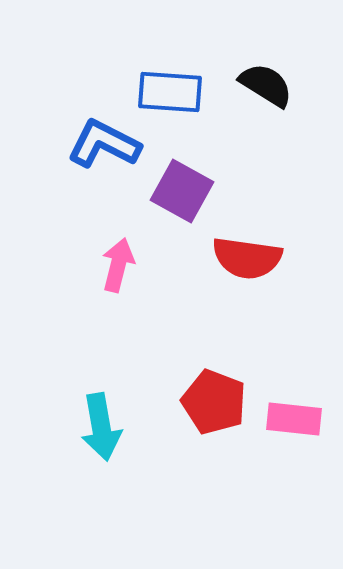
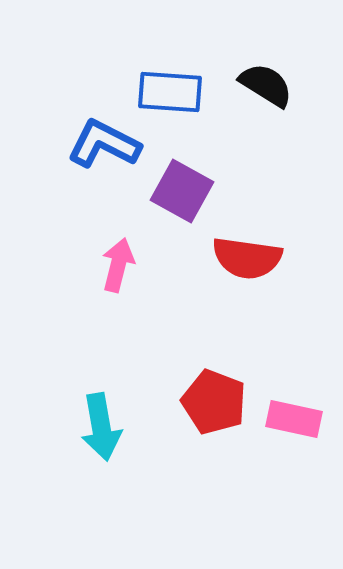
pink rectangle: rotated 6 degrees clockwise
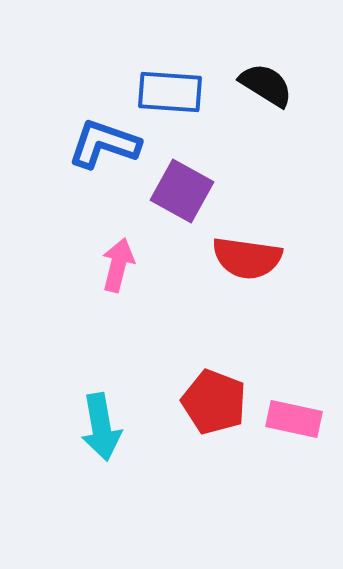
blue L-shape: rotated 8 degrees counterclockwise
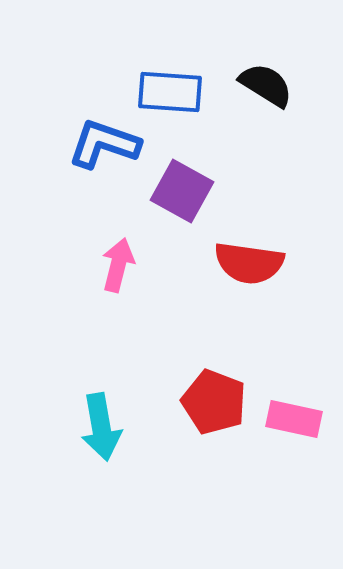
red semicircle: moved 2 px right, 5 px down
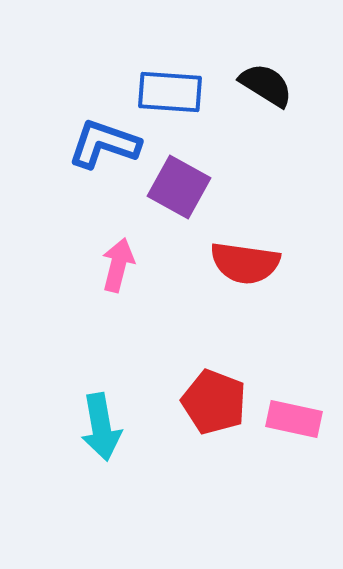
purple square: moved 3 px left, 4 px up
red semicircle: moved 4 px left
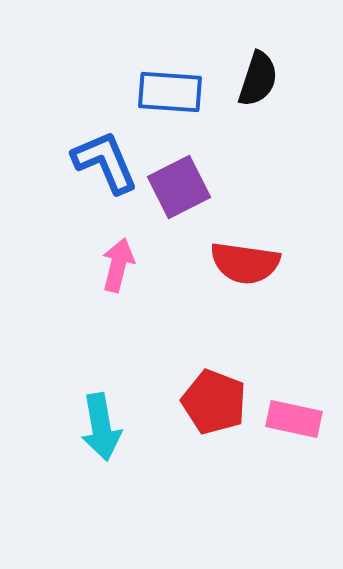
black semicircle: moved 8 px left, 6 px up; rotated 76 degrees clockwise
blue L-shape: moved 1 px right, 18 px down; rotated 48 degrees clockwise
purple square: rotated 34 degrees clockwise
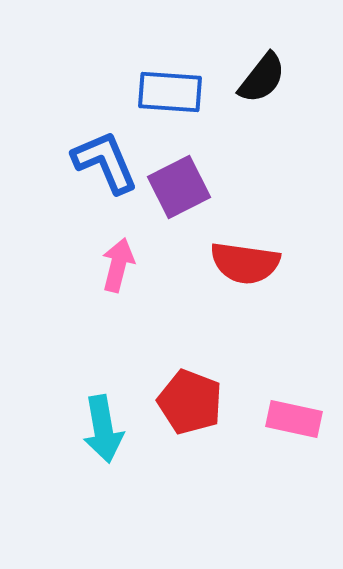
black semicircle: moved 4 px right, 1 px up; rotated 20 degrees clockwise
red pentagon: moved 24 px left
cyan arrow: moved 2 px right, 2 px down
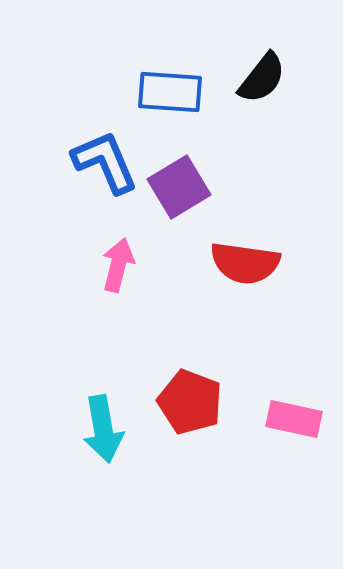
purple square: rotated 4 degrees counterclockwise
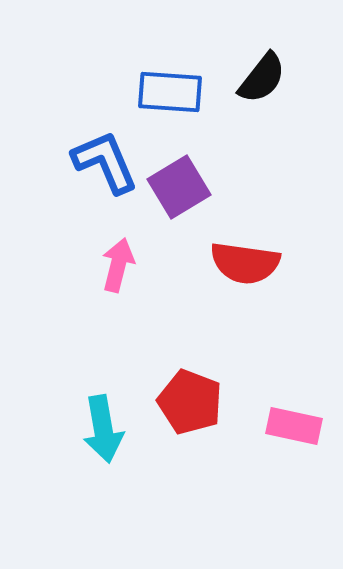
pink rectangle: moved 7 px down
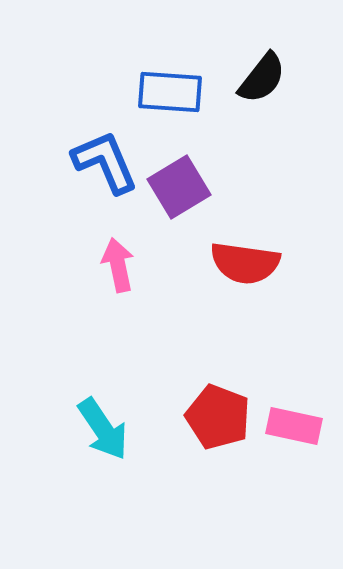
pink arrow: rotated 26 degrees counterclockwise
red pentagon: moved 28 px right, 15 px down
cyan arrow: rotated 24 degrees counterclockwise
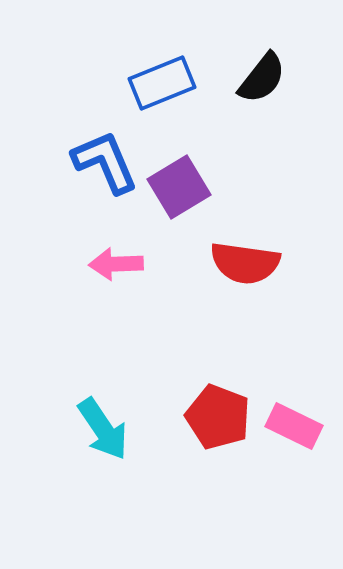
blue rectangle: moved 8 px left, 9 px up; rotated 26 degrees counterclockwise
pink arrow: moved 2 px left, 1 px up; rotated 80 degrees counterclockwise
pink rectangle: rotated 14 degrees clockwise
